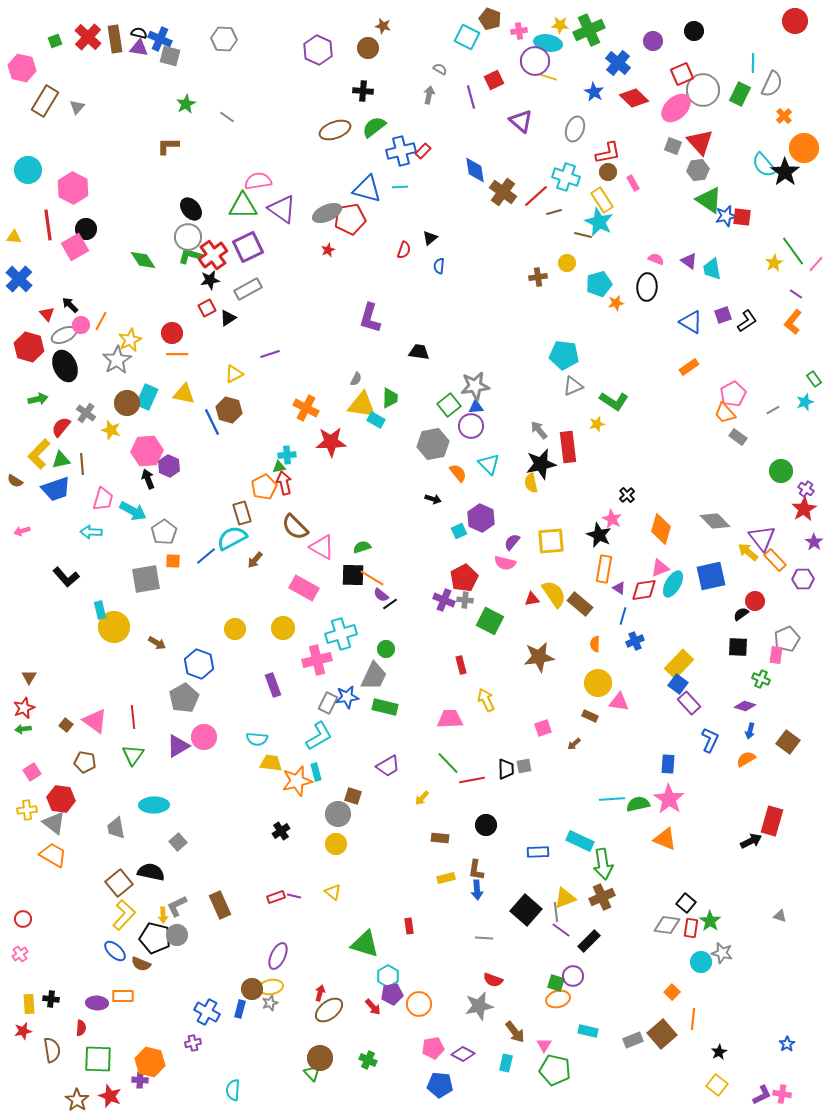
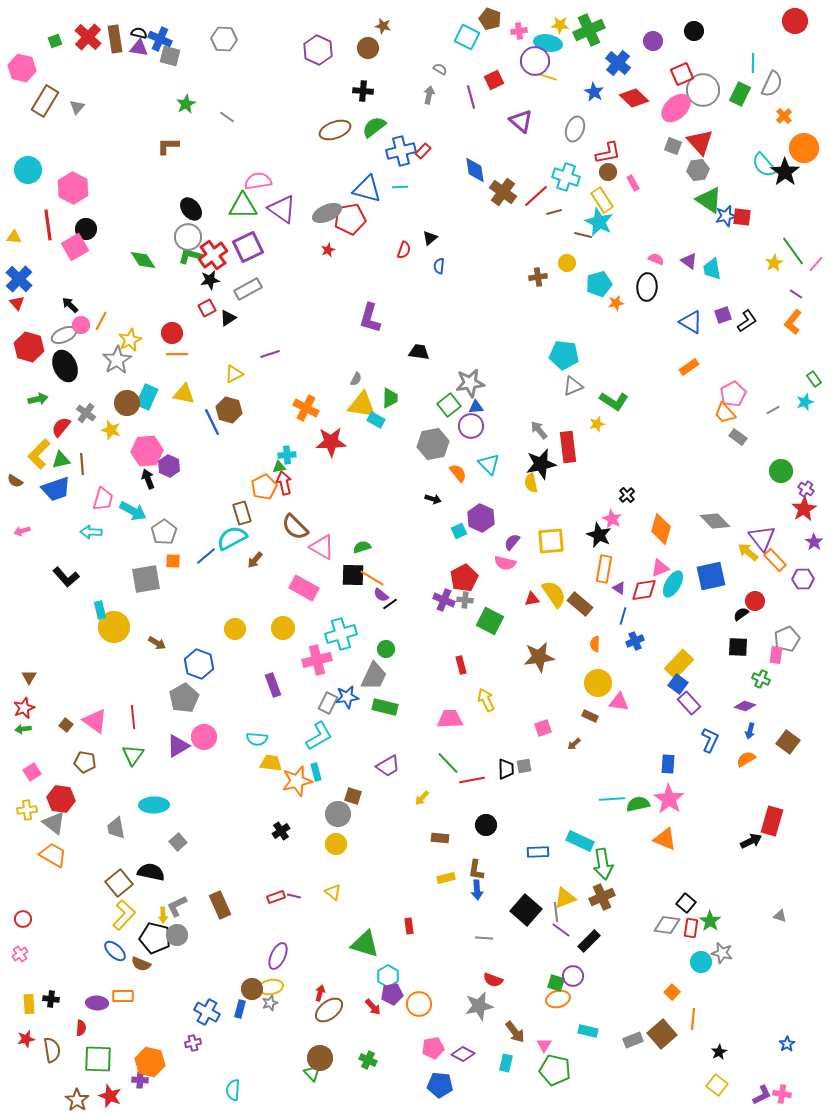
red triangle at (47, 314): moved 30 px left, 11 px up
gray star at (475, 386): moved 5 px left, 3 px up
red star at (23, 1031): moved 3 px right, 8 px down
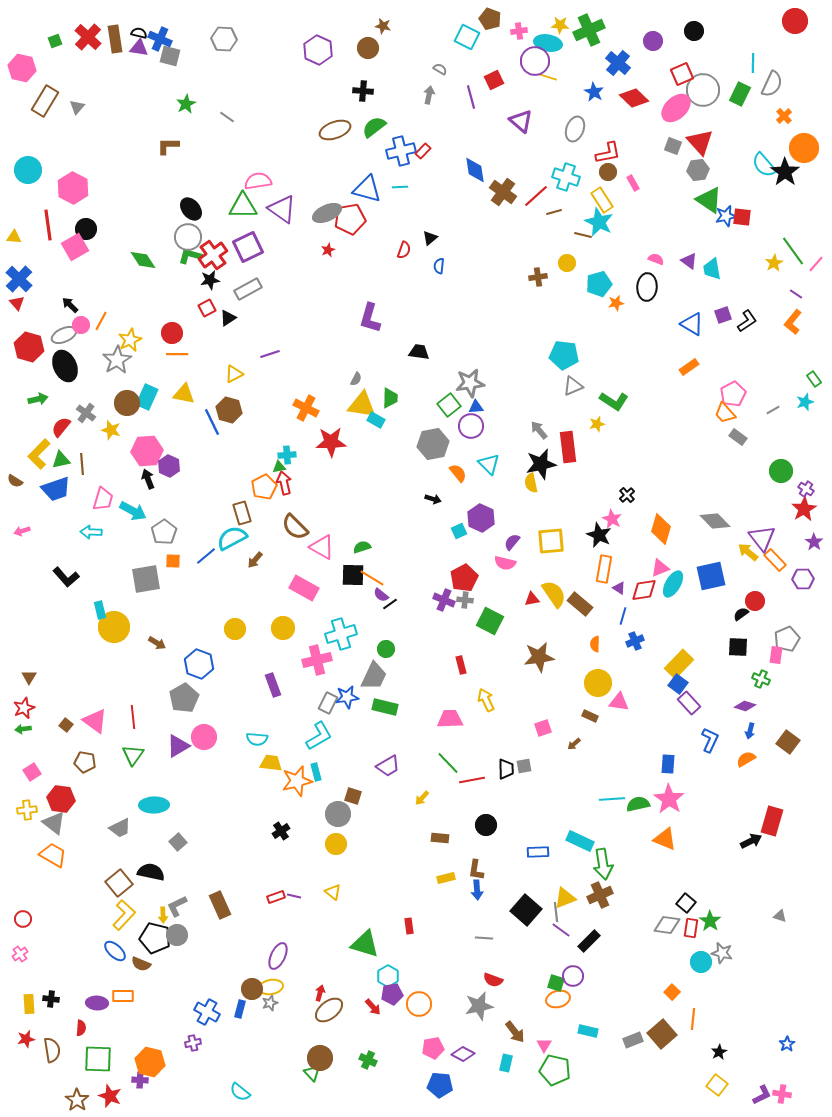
blue triangle at (691, 322): moved 1 px right, 2 px down
gray trapezoid at (116, 828): moved 4 px right; rotated 105 degrees counterclockwise
brown cross at (602, 897): moved 2 px left, 2 px up
cyan semicircle at (233, 1090): moved 7 px right, 2 px down; rotated 55 degrees counterclockwise
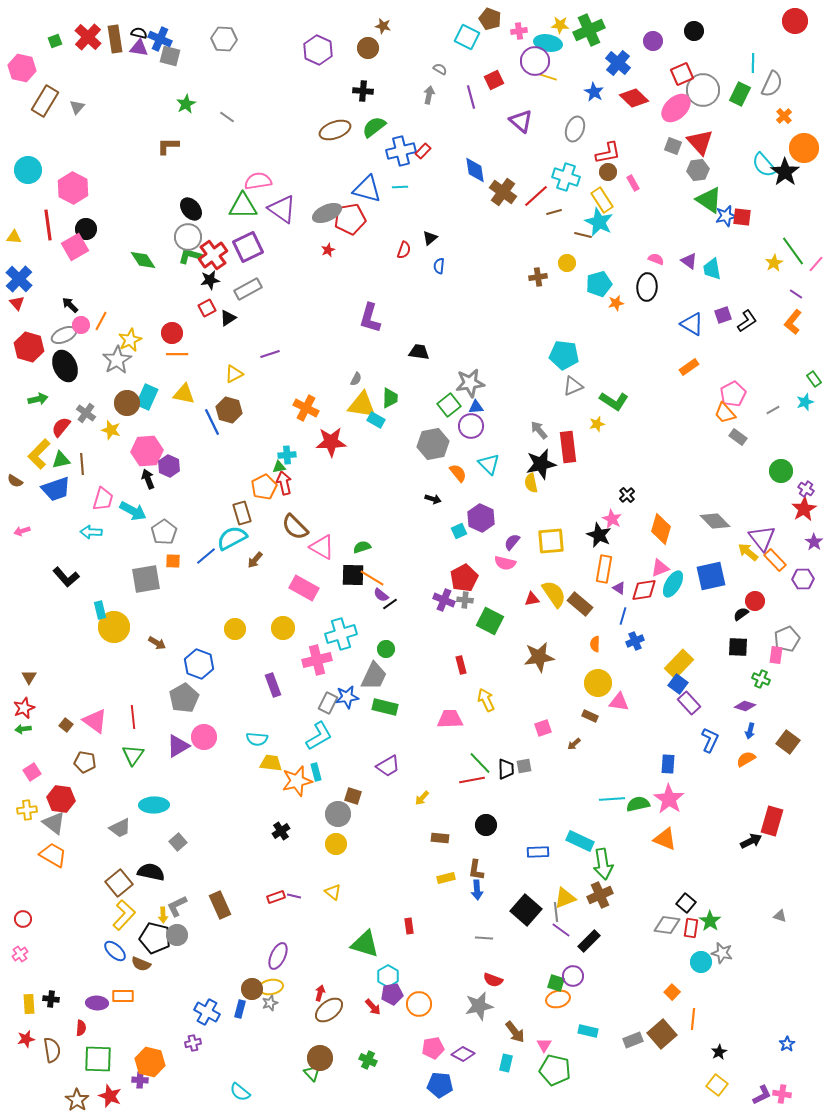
green line at (448, 763): moved 32 px right
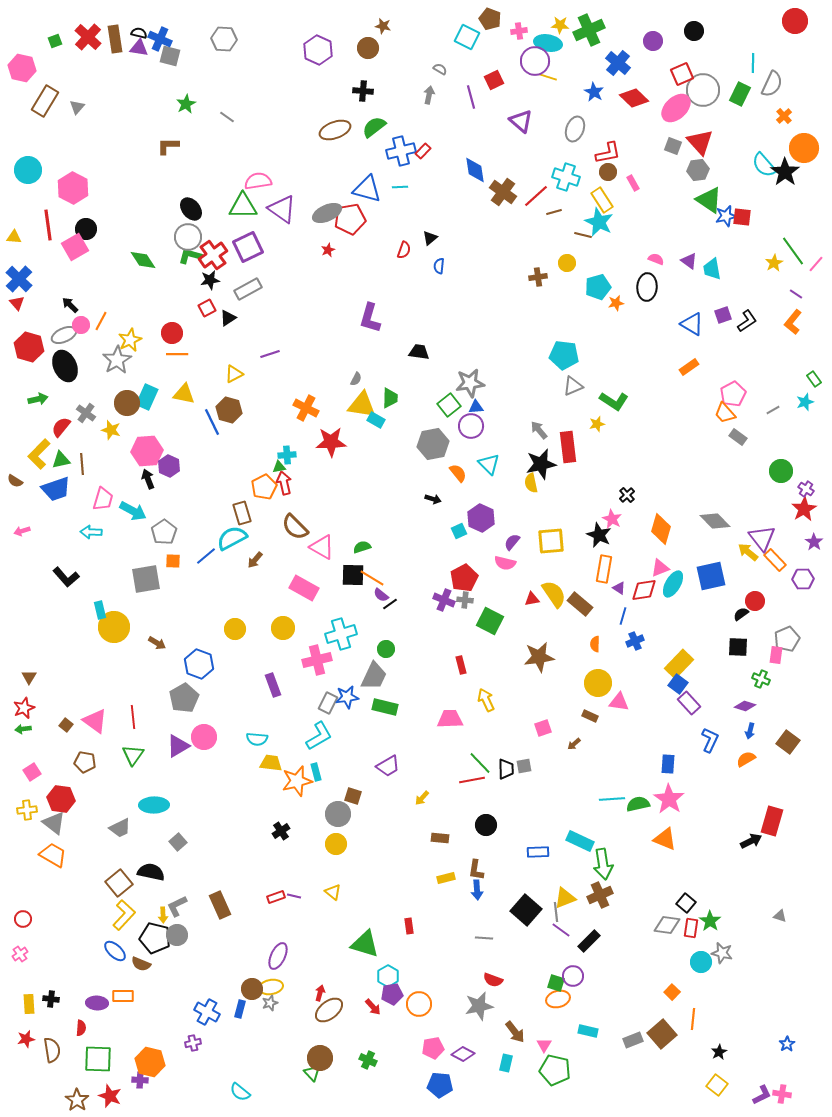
cyan pentagon at (599, 284): moved 1 px left, 3 px down
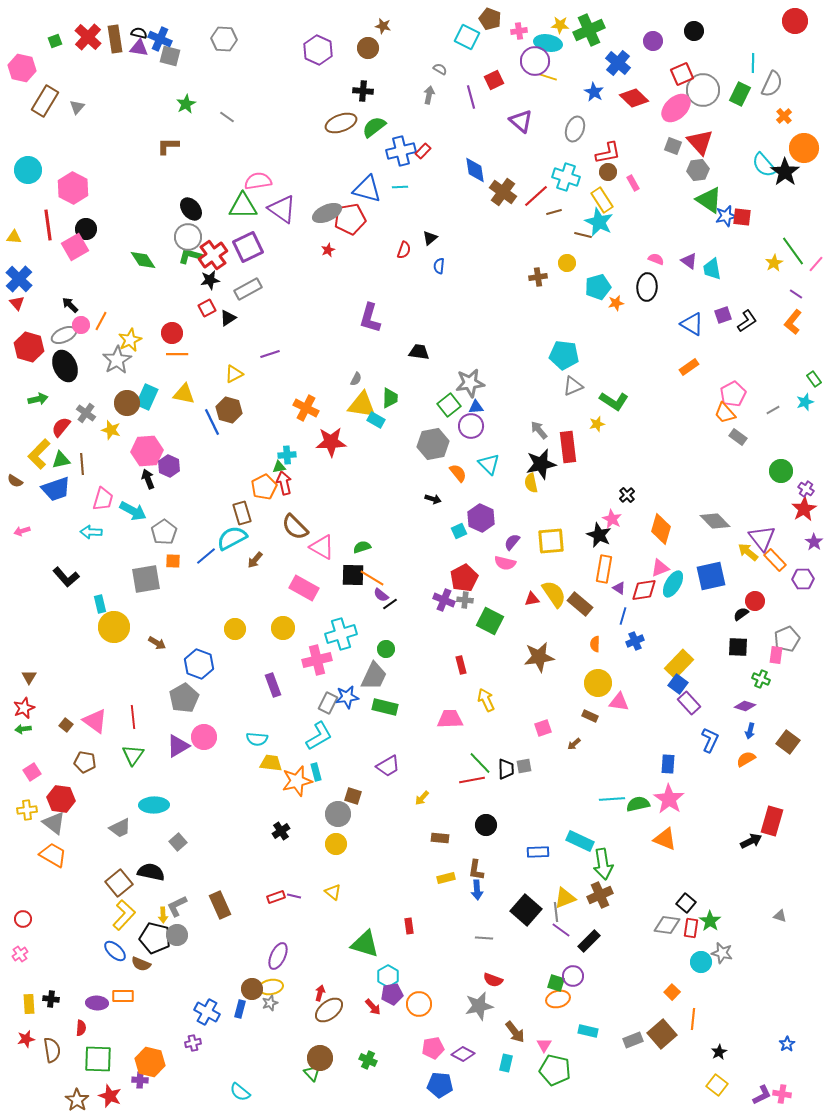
brown ellipse at (335, 130): moved 6 px right, 7 px up
cyan rectangle at (100, 610): moved 6 px up
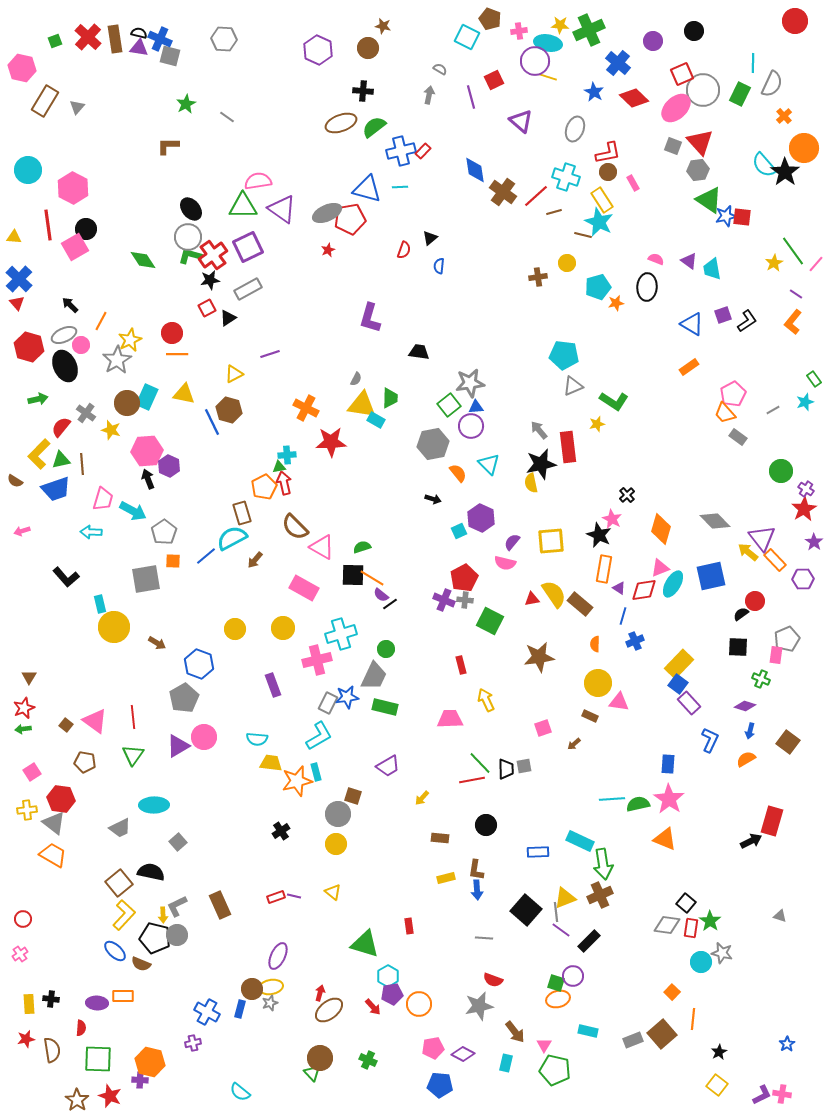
pink circle at (81, 325): moved 20 px down
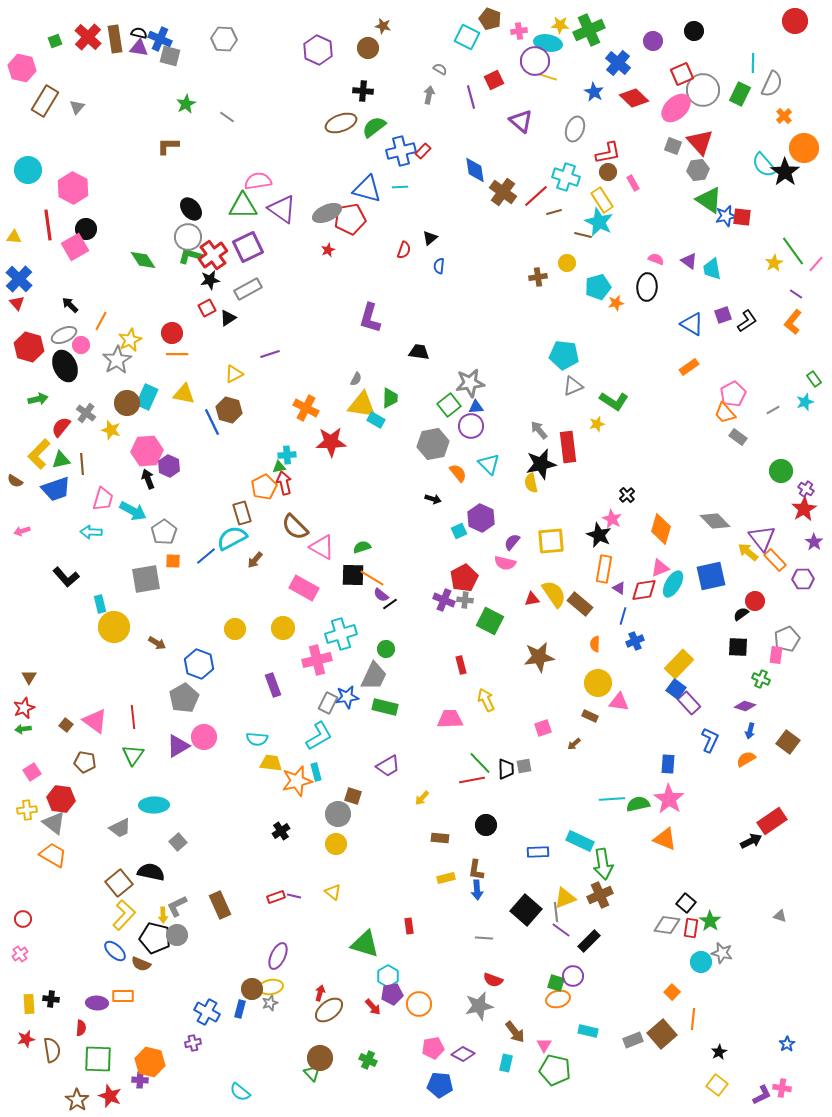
blue square at (678, 684): moved 2 px left, 5 px down
red rectangle at (772, 821): rotated 40 degrees clockwise
pink cross at (782, 1094): moved 6 px up
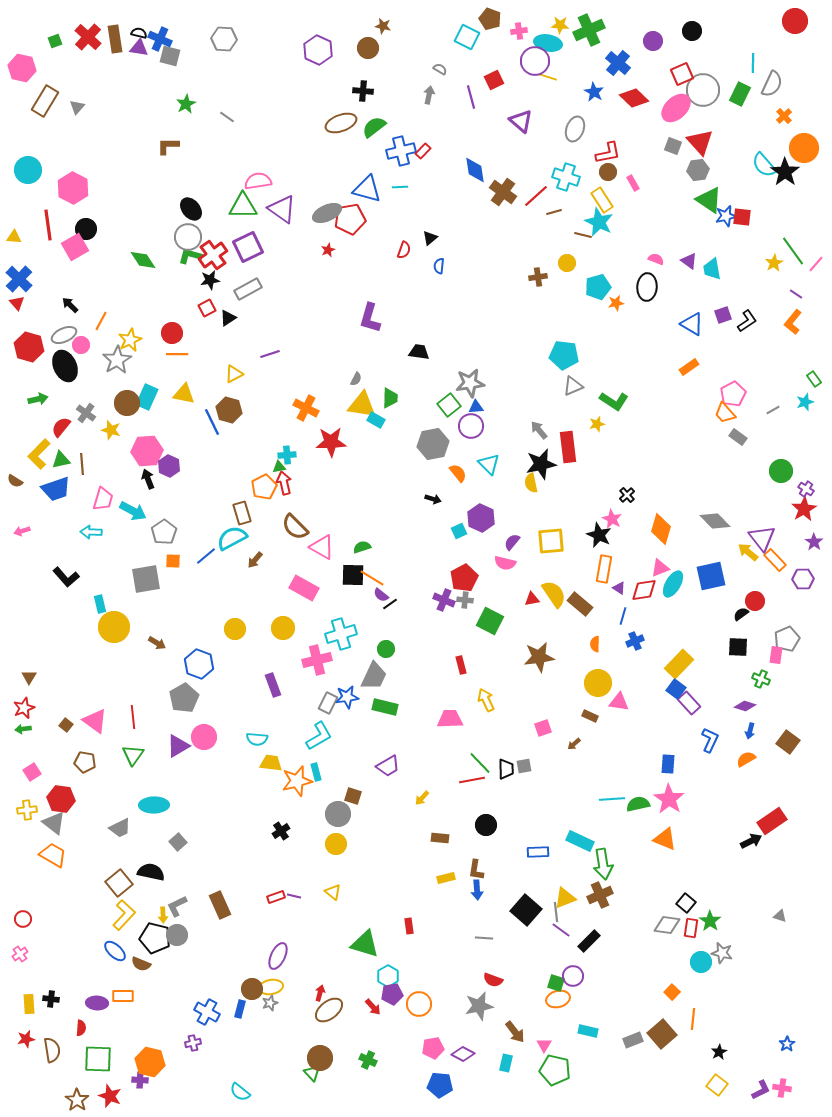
black circle at (694, 31): moved 2 px left
purple L-shape at (762, 1095): moved 1 px left, 5 px up
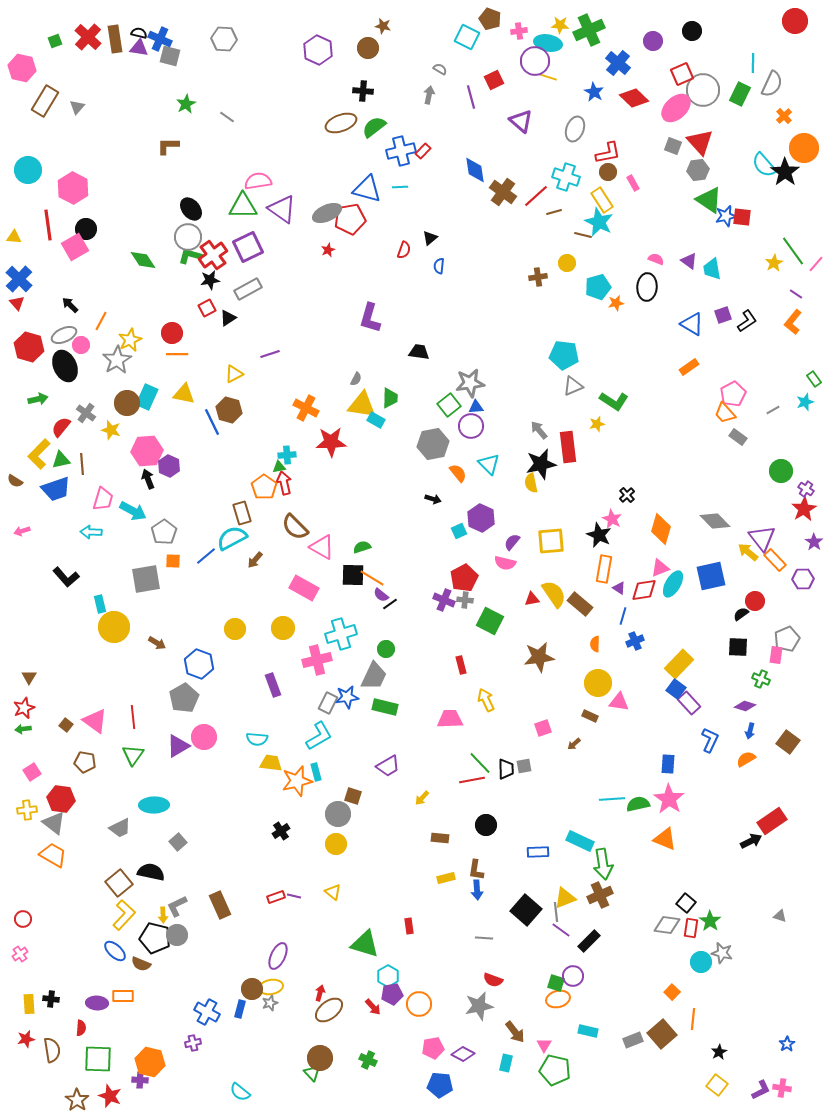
orange pentagon at (264, 487): rotated 10 degrees counterclockwise
